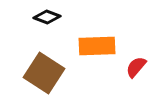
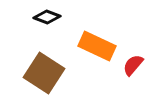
orange rectangle: rotated 27 degrees clockwise
red semicircle: moved 3 px left, 2 px up
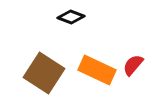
black diamond: moved 24 px right
orange rectangle: moved 24 px down
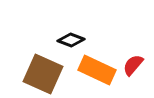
black diamond: moved 23 px down
brown square: moved 1 px left, 1 px down; rotated 9 degrees counterclockwise
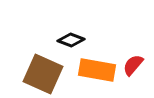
orange rectangle: rotated 15 degrees counterclockwise
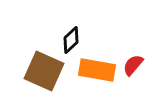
black diamond: rotated 64 degrees counterclockwise
brown square: moved 1 px right, 3 px up
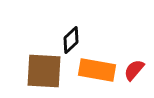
red semicircle: moved 1 px right, 5 px down
brown square: rotated 21 degrees counterclockwise
